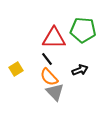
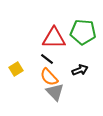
green pentagon: moved 2 px down
black line: rotated 16 degrees counterclockwise
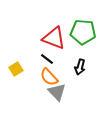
red triangle: rotated 20 degrees clockwise
black arrow: moved 3 px up; rotated 126 degrees clockwise
gray triangle: moved 2 px right
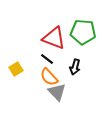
black arrow: moved 5 px left
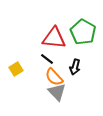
green pentagon: rotated 25 degrees clockwise
red triangle: rotated 15 degrees counterclockwise
orange semicircle: moved 5 px right
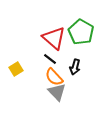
green pentagon: moved 2 px left
red triangle: rotated 35 degrees clockwise
black line: moved 3 px right
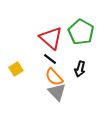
red triangle: moved 3 px left
black arrow: moved 5 px right, 2 px down
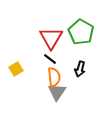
red triangle: rotated 20 degrees clockwise
orange semicircle: rotated 144 degrees counterclockwise
gray triangle: rotated 18 degrees clockwise
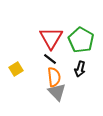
green pentagon: moved 8 px down
gray triangle: rotated 18 degrees counterclockwise
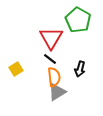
green pentagon: moved 3 px left, 20 px up
gray triangle: rotated 42 degrees clockwise
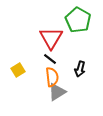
yellow square: moved 2 px right, 1 px down
orange semicircle: moved 2 px left
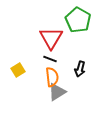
black line: rotated 16 degrees counterclockwise
